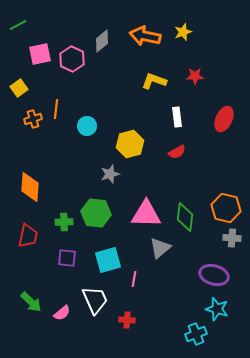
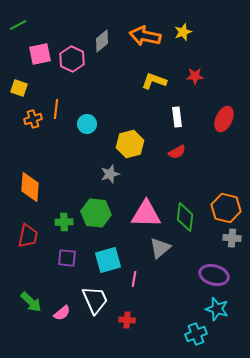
yellow square: rotated 36 degrees counterclockwise
cyan circle: moved 2 px up
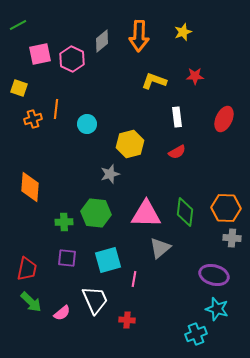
orange arrow: moved 6 px left; rotated 100 degrees counterclockwise
orange hexagon: rotated 12 degrees counterclockwise
green diamond: moved 5 px up
red trapezoid: moved 1 px left, 33 px down
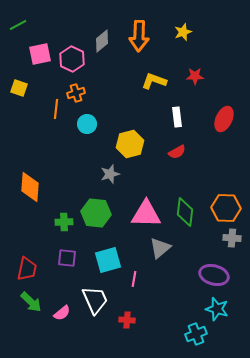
orange cross: moved 43 px right, 26 px up
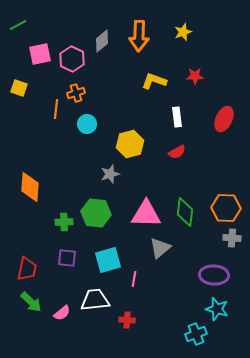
purple ellipse: rotated 12 degrees counterclockwise
white trapezoid: rotated 72 degrees counterclockwise
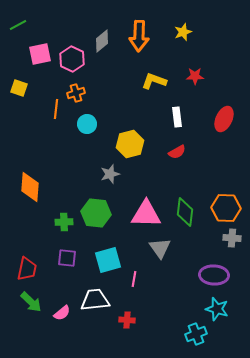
gray triangle: rotated 25 degrees counterclockwise
